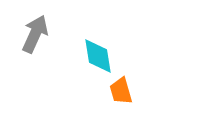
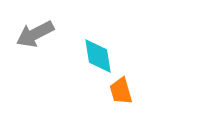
gray arrow: rotated 141 degrees counterclockwise
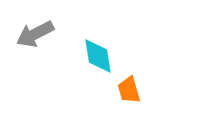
orange trapezoid: moved 8 px right, 1 px up
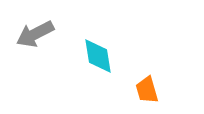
orange trapezoid: moved 18 px right
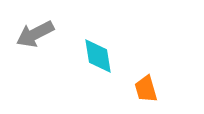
orange trapezoid: moved 1 px left, 1 px up
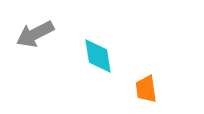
orange trapezoid: rotated 8 degrees clockwise
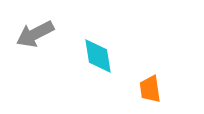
orange trapezoid: moved 4 px right
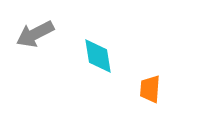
orange trapezoid: rotated 12 degrees clockwise
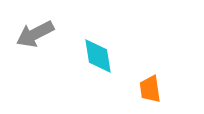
orange trapezoid: rotated 12 degrees counterclockwise
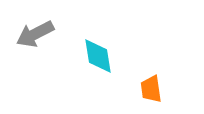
orange trapezoid: moved 1 px right
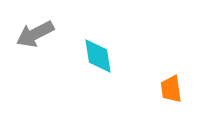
orange trapezoid: moved 20 px right
